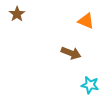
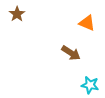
orange triangle: moved 1 px right, 2 px down
brown arrow: rotated 12 degrees clockwise
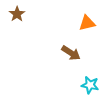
orange triangle: rotated 36 degrees counterclockwise
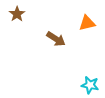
brown arrow: moved 15 px left, 14 px up
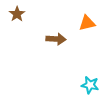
brown arrow: rotated 30 degrees counterclockwise
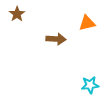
cyan star: rotated 18 degrees counterclockwise
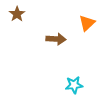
orange triangle: rotated 30 degrees counterclockwise
cyan star: moved 16 px left
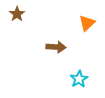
brown arrow: moved 8 px down
cyan star: moved 5 px right, 6 px up; rotated 24 degrees counterclockwise
